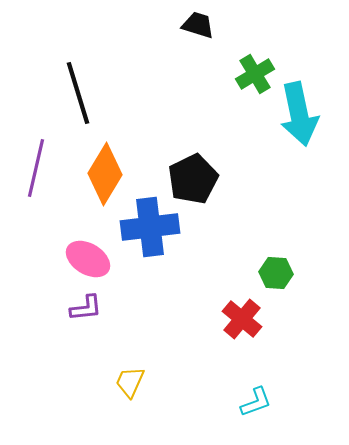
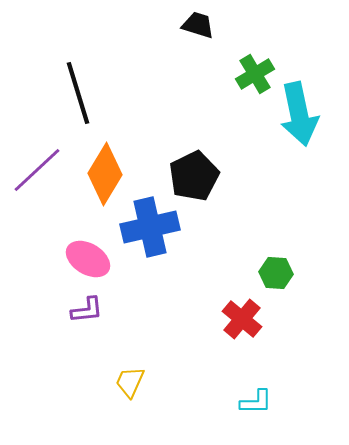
purple line: moved 1 px right, 2 px down; rotated 34 degrees clockwise
black pentagon: moved 1 px right, 3 px up
blue cross: rotated 6 degrees counterclockwise
purple L-shape: moved 1 px right, 2 px down
cyan L-shape: rotated 20 degrees clockwise
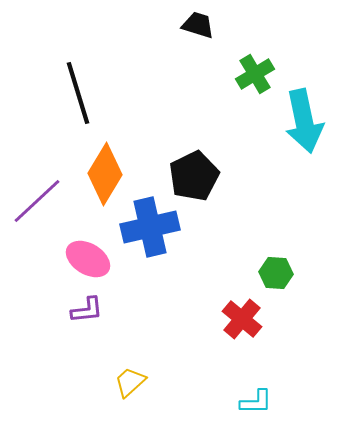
cyan arrow: moved 5 px right, 7 px down
purple line: moved 31 px down
yellow trapezoid: rotated 24 degrees clockwise
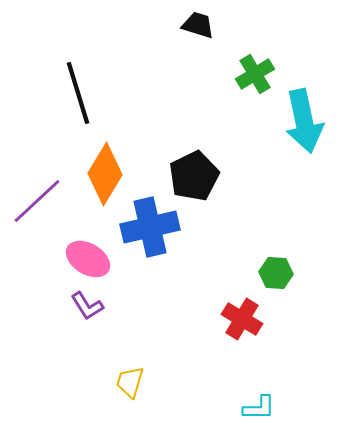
purple L-shape: moved 4 px up; rotated 64 degrees clockwise
red cross: rotated 9 degrees counterclockwise
yellow trapezoid: rotated 32 degrees counterclockwise
cyan L-shape: moved 3 px right, 6 px down
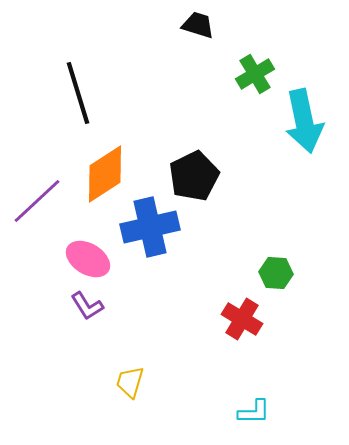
orange diamond: rotated 26 degrees clockwise
cyan L-shape: moved 5 px left, 4 px down
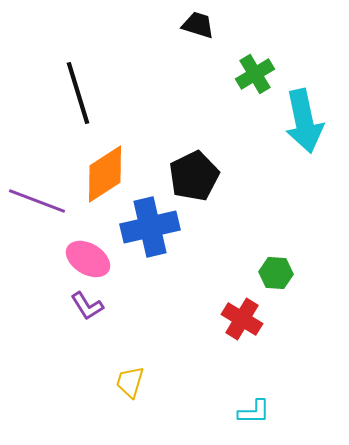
purple line: rotated 64 degrees clockwise
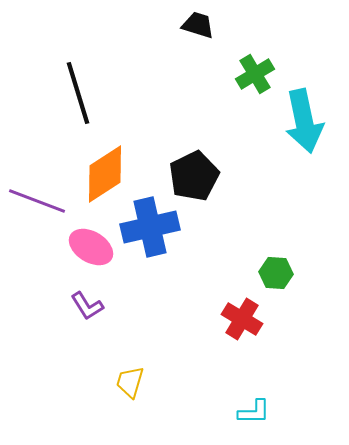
pink ellipse: moved 3 px right, 12 px up
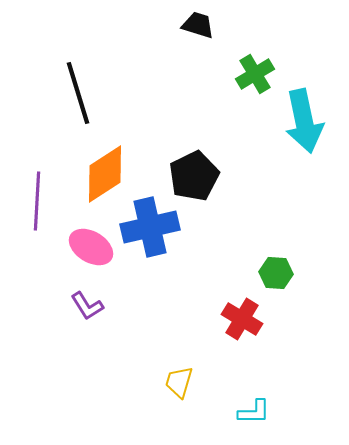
purple line: rotated 72 degrees clockwise
yellow trapezoid: moved 49 px right
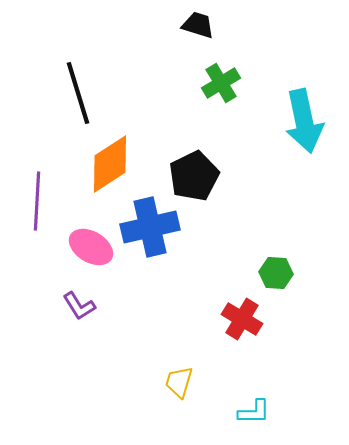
green cross: moved 34 px left, 9 px down
orange diamond: moved 5 px right, 10 px up
purple L-shape: moved 8 px left
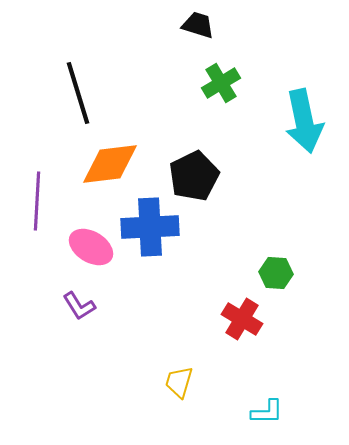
orange diamond: rotated 26 degrees clockwise
blue cross: rotated 10 degrees clockwise
cyan L-shape: moved 13 px right
